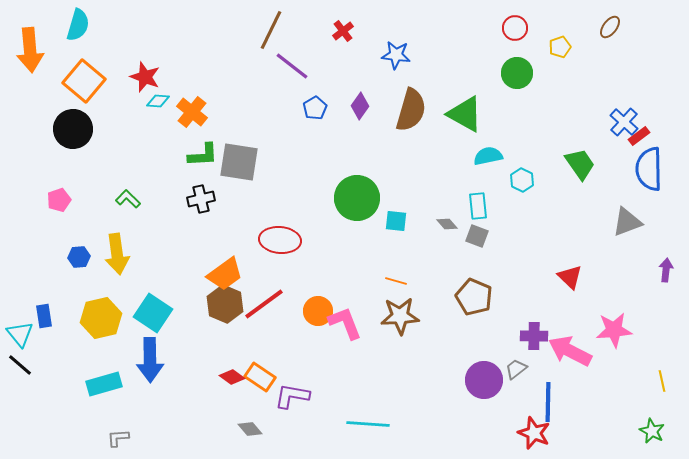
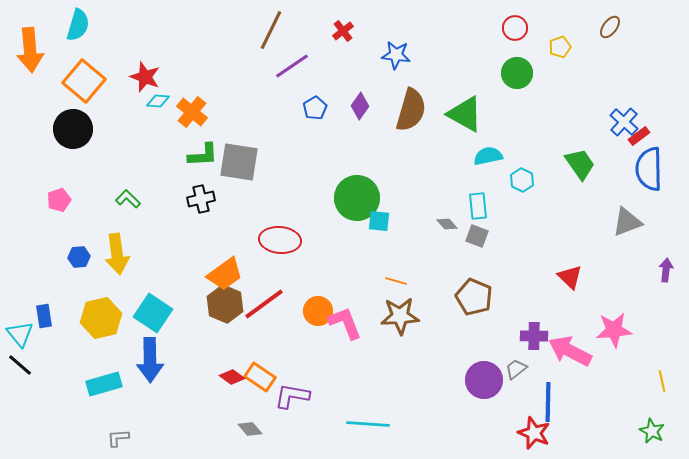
purple line at (292, 66): rotated 72 degrees counterclockwise
cyan square at (396, 221): moved 17 px left
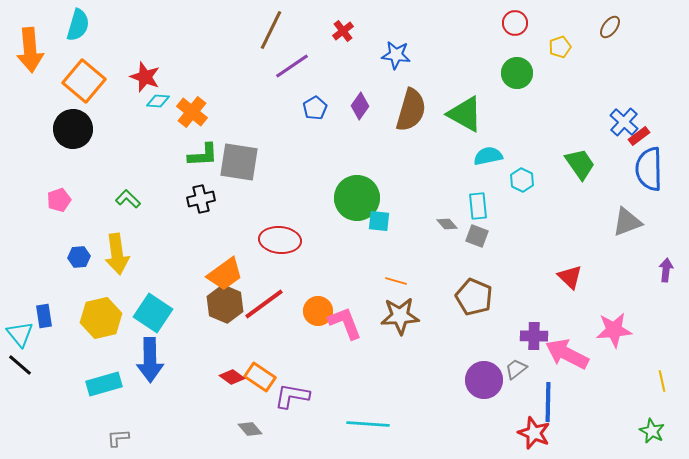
red circle at (515, 28): moved 5 px up
pink arrow at (570, 351): moved 3 px left, 3 px down
